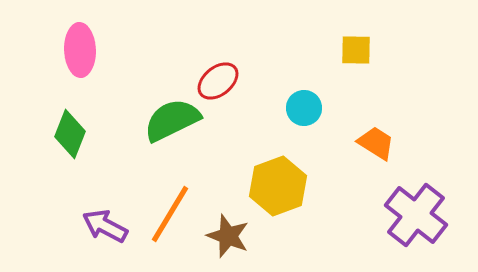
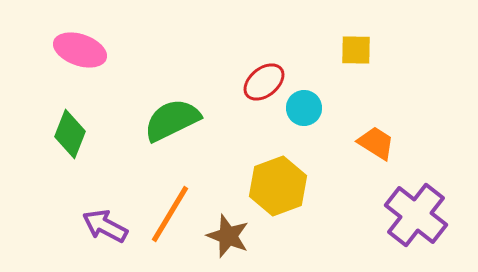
pink ellipse: rotated 69 degrees counterclockwise
red ellipse: moved 46 px right, 1 px down
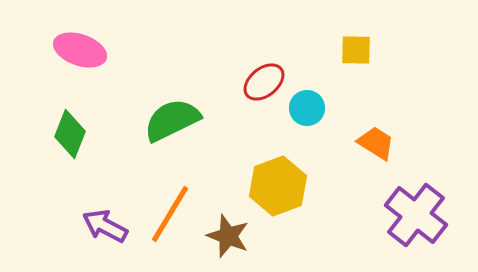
cyan circle: moved 3 px right
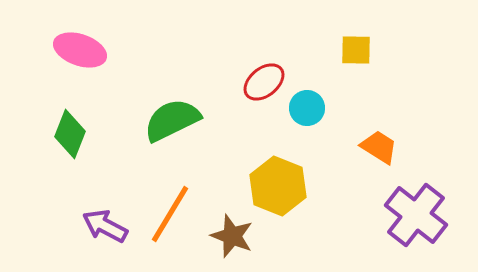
orange trapezoid: moved 3 px right, 4 px down
yellow hexagon: rotated 18 degrees counterclockwise
brown star: moved 4 px right
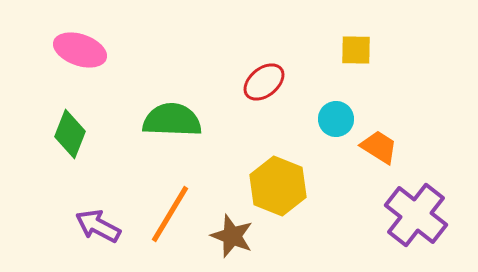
cyan circle: moved 29 px right, 11 px down
green semicircle: rotated 28 degrees clockwise
purple arrow: moved 7 px left
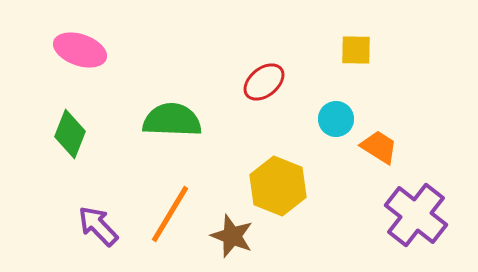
purple arrow: rotated 18 degrees clockwise
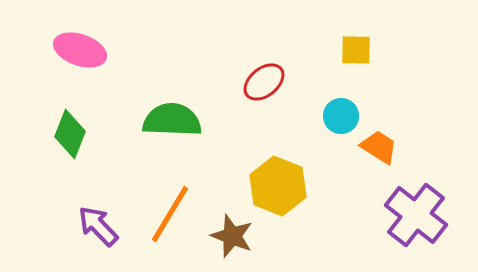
cyan circle: moved 5 px right, 3 px up
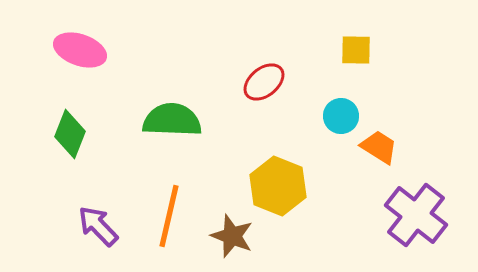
orange line: moved 1 px left, 2 px down; rotated 18 degrees counterclockwise
